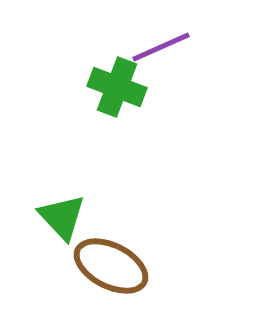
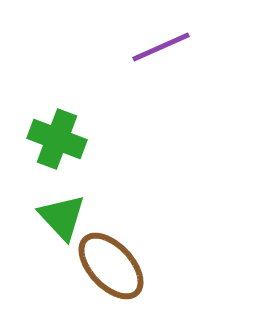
green cross: moved 60 px left, 52 px down
brown ellipse: rotated 20 degrees clockwise
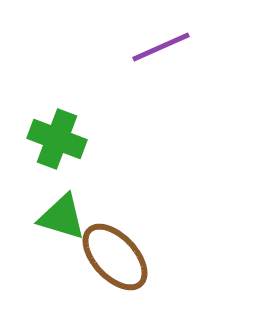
green triangle: rotated 30 degrees counterclockwise
brown ellipse: moved 4 px right, 9 px up
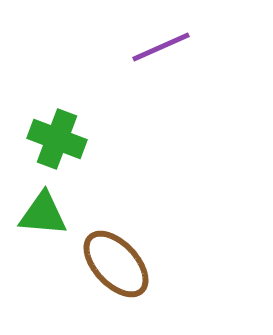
green triangle: moved 19 px left, 3 px up; rotated 12 degrees counterclockwise
brown ellipse: moved 1 px right, 7 px down
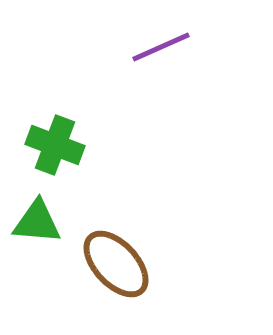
green cross: moved 2 px left, 6 px down
green triangle: moved 6 px left, 8 px down
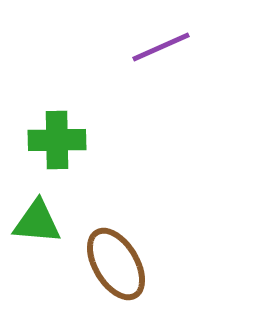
green cross: moved 2 px right, 5 px up; rotated 22 degrees counterclockwise
brown ellipse: rotated 12 degrees clockwise
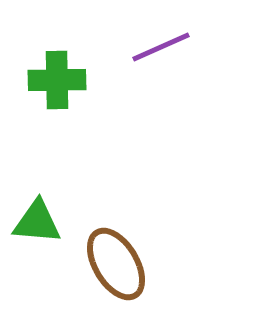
green cross: moved 60 px up
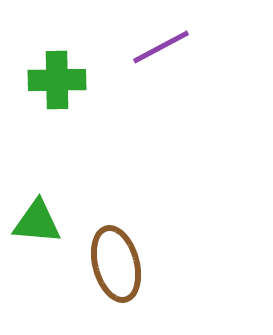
purple line: rotated 4 degrees counterclockwise
brown ellipse: rotated 16 degrees clockwise
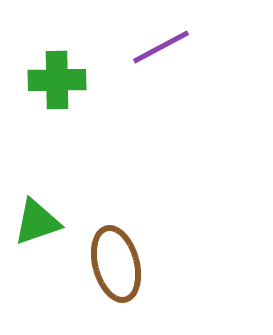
green triangle: rotated 24 degrees counterclockwise
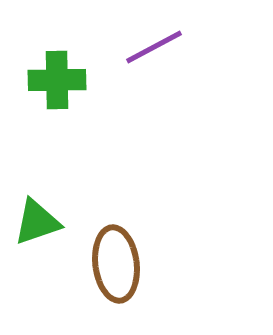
purple line: moved 7 px left
brown ellipse: rotated 8 degrees clockwise
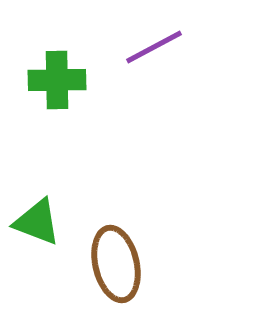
green triangle: rotated 40 degrees clockwise
brown ellipse: rotated 6 degrees counterclockwise
